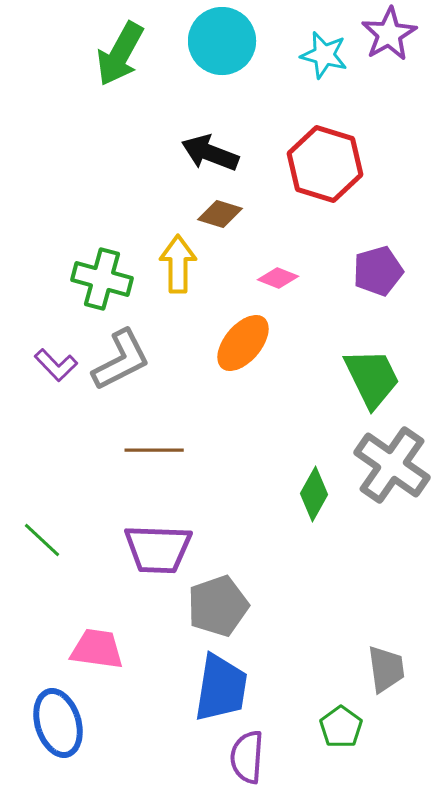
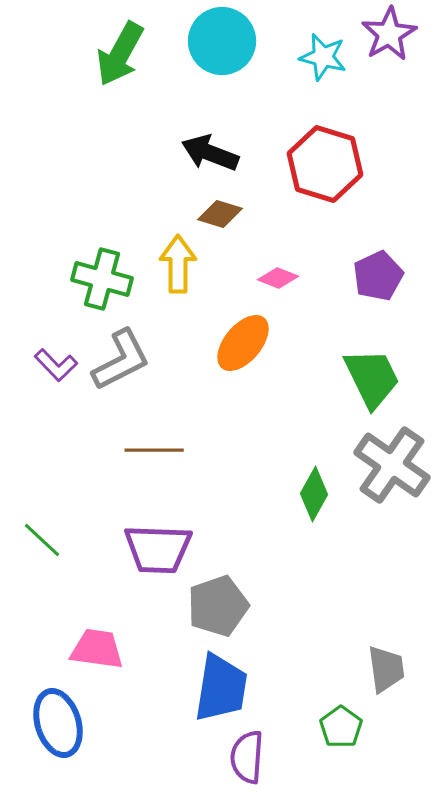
cyan star: moved 1 px left, 2 px down
purple pentagon: moved 5 px down; rotated 9 degrees counterclockwise
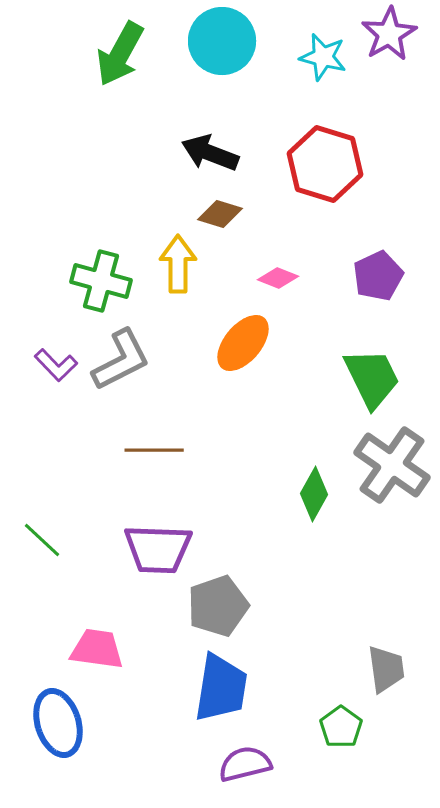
green cross: moved 1 px left, 2 px down
purple semicircle: moved 2 px left, 7 px down; rotated 72 degrees clockwise
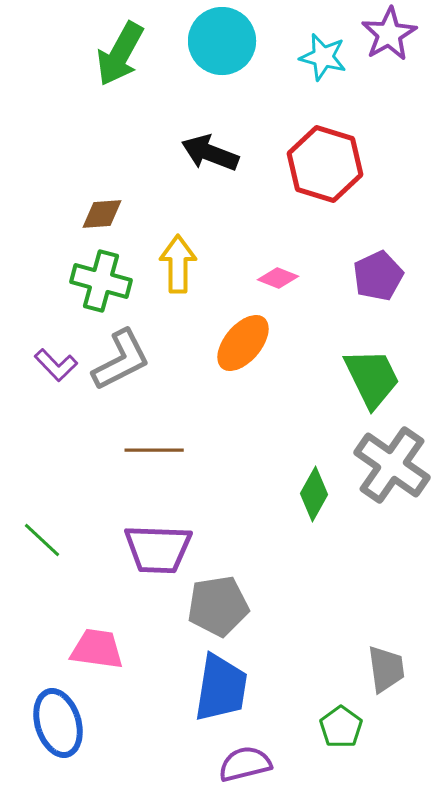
brown diamond: moved 118 px left; rotated 21 degrees counterclockwise
gray pentagon: rotated 10 degrees clockwise
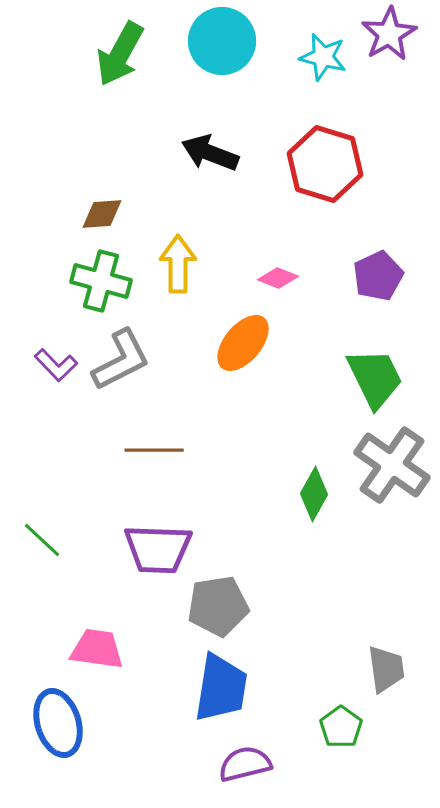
green trapezoid: moved 3 px right
